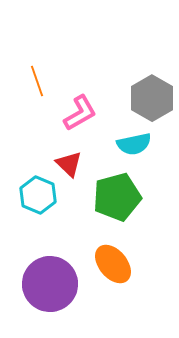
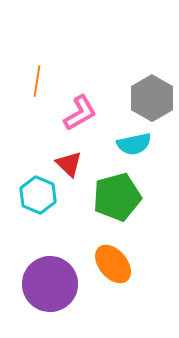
orange line: rotated 28 degrees clockwise
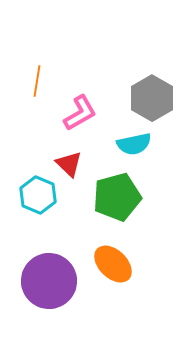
orange ellipse: rotated 6 degrees counterclockwise
purple circle: moved 1 px left, 3 px up
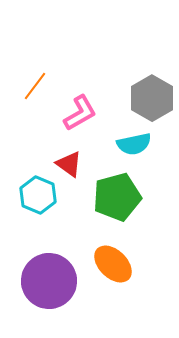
orange line: moved 2 px left, 5 px down; rotated 28 degrees clockwise
red triangle: rotated 8 degrees counterclockwise
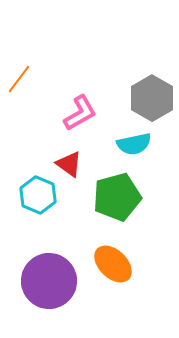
orange line: moved 16 px left, 7 px up
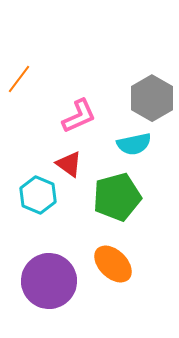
pink L-shape: moved 1 px left, 3 px down; rotated 6 degrees clockwise
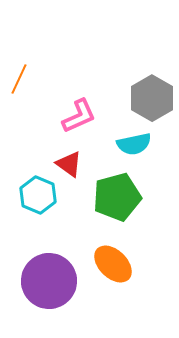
orange line: rotated 12 degrees counterclockwise
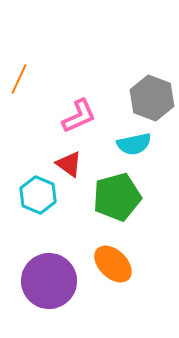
gray hexagon: rotated 9 degrees counterclockwise
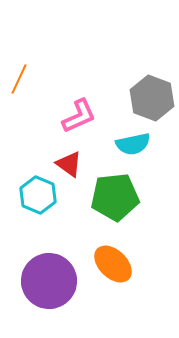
cyan semicircle: moved 1 px left
green pentagon: moved 2 px left; rotated 9 degrees clockwise
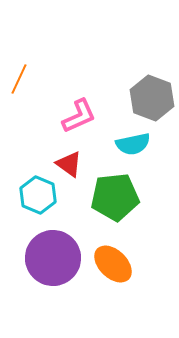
purple circle: moved 4 px right, 23 px up
